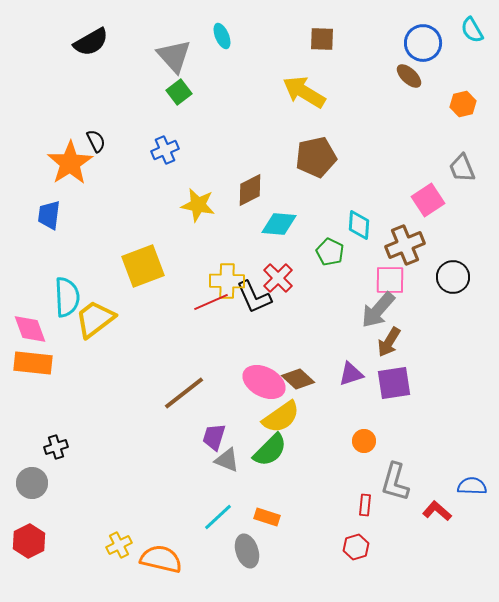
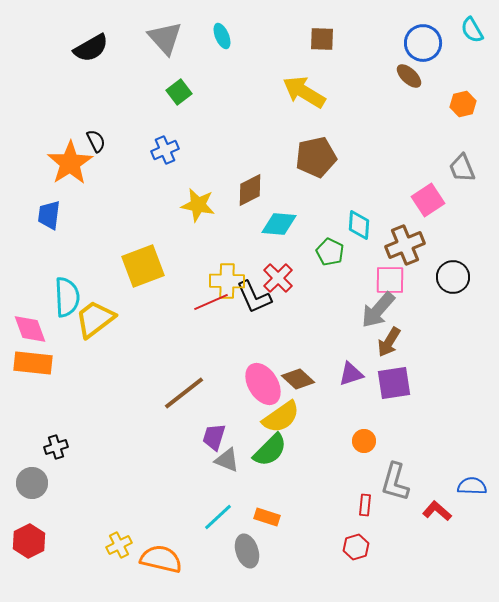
black semicircle at (91, 42): moved 6 px down
gray triangle at (174, 56): moved 9 px left, 18 px up
pink ellipse at (264, 382): moved 1 px left, 2 px down; rotated 30 degrees clockwise
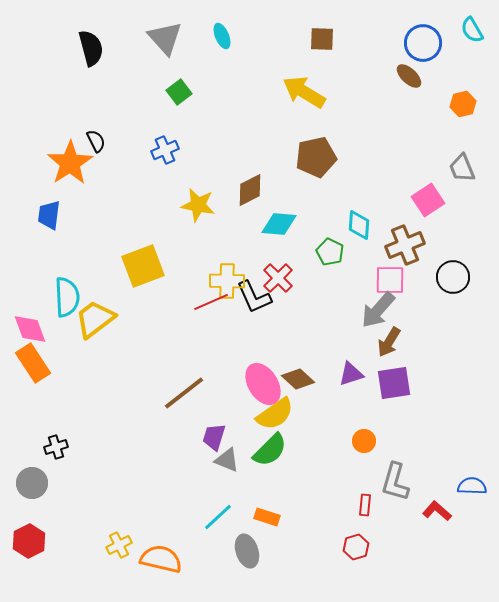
black semicircle at (91, 48): rotated 75 degrees counterclockwise
orange rectangle at (33, 363): rotated 51 degrees clockwise
yellow semicircle at (281, 417): moved 6 px left, 3 px up
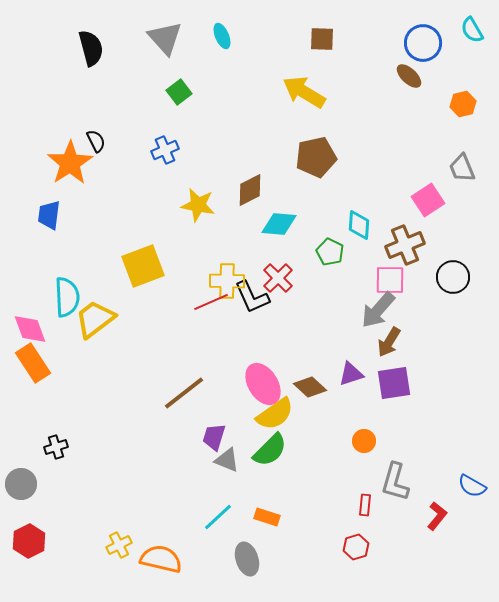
black L-shape at (254, 297): moved 2 px left
brown diamond at (298, 379): moved 12 px right, 8 px down
gray circle at (32, 483): moved 11 px left, 1 px down
blue semicircle at (472, 486): rotated 152 degrees counterclockwise
red L-shape at (437, 511): moved 5 px down; rotated 88 degrees clockwise
gray ellipse at (247, 551): moved 8 px down
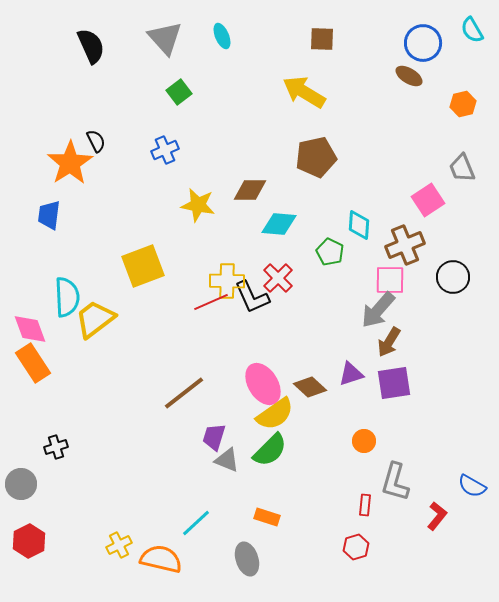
black semicircle at (91, 48): moved 2 px up; rotated 9 degrees counterclockwise
brown ellipse at (409, 76): rotated 12 degrees counterclockwise
brown diamond at (250, 190): rotated 28 degrees clockwise
cyan line at (218, 517): moved 22 px left, 6 px down
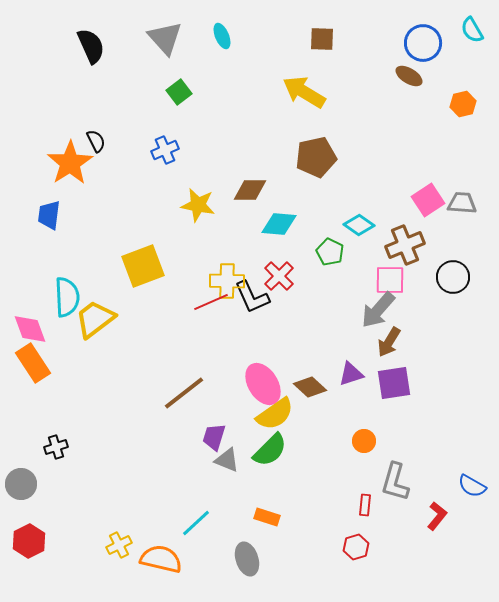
gray trapezoid at (462, 168): moved 35 px down; rotated 116 degrees clockwise
cyan diamond at (359, 225): rotated 60 degrees counterclockwise
red cross at (278, 278): moved 1 px right, 2 px up
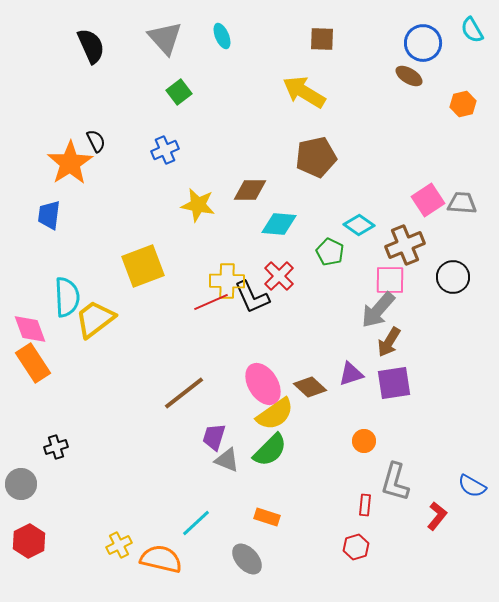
gray ellipse at (247, 559): rotated 24 degrees counterclockwise
